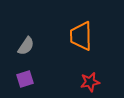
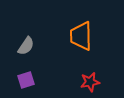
purple square: moved 1 px right, 1 px down
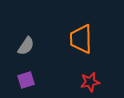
orange trapezoid: moved 3 px down
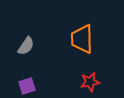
orange trapezoid: moved 1 px right
purple square: moved 1 px right, 6 px down
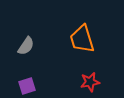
orange trapezoid: rotated 16 degrees counterclockwise
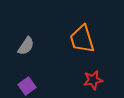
red star: moved 3 px right, 2 px up
purple square: rotated 18 degrees counterclockwise
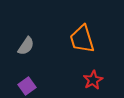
red star: rotated 18 degrees counterclockwise
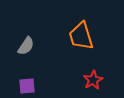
orange trapezoid: moved 1 px left, 3 px up
purple square: rotated 30 degrees clockwise
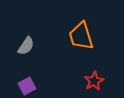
red star: moved 1 px right, 1 px down
purple square: rotated 24 degrees counterclockwise
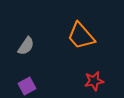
orange trapezoid: rotated 24 degrees counterclockwise
red star: rotated 18 degrees clockwise
